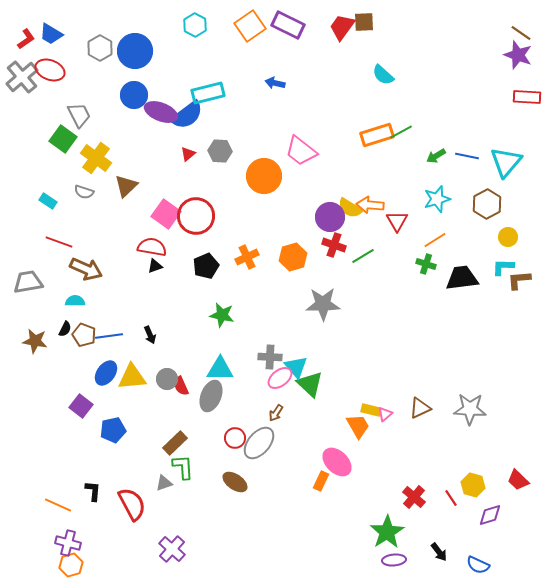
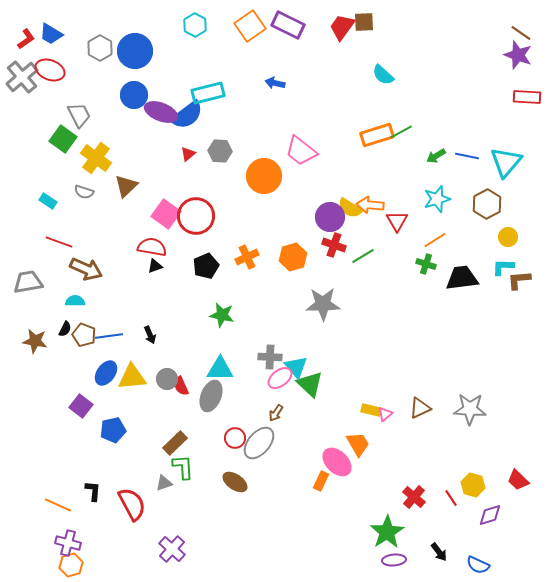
orange trapezoid at (358, 426): moved 18 px down
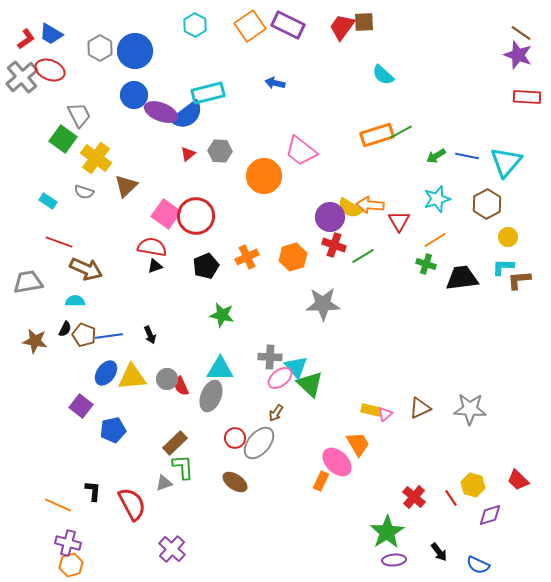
red triangle at (397, 221): moved 2 px right
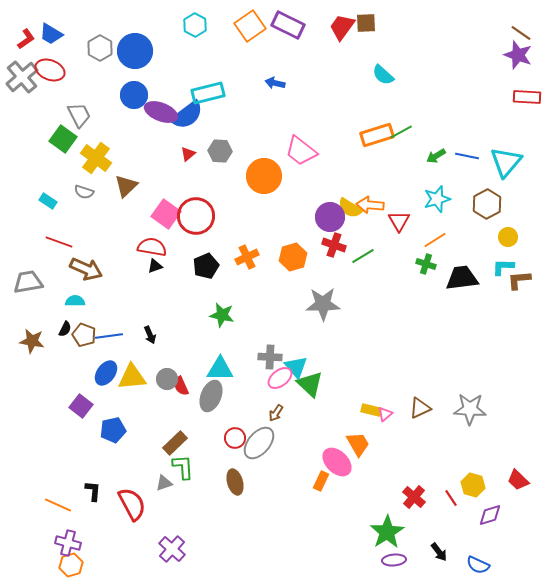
brown square at (364, 22): moved 2 px right, 1 px down
brown star at (35, 341): moved 3 px left
brown ellipse at (235, 482): rotated 40 degrees clockwise
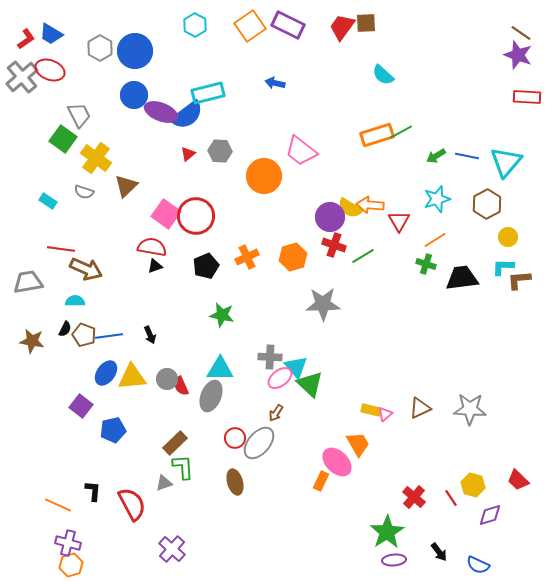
red line at (59, 242): moved 2 px right, 7 px down; rotated 12 degrees counterclockwise
